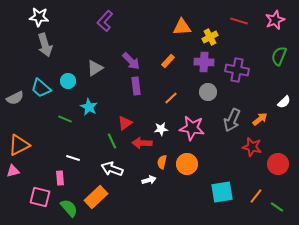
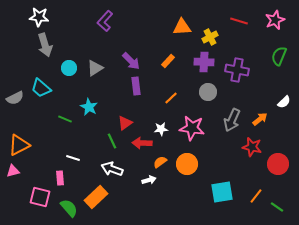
cyan circle at (68, 81): moved 1 px right, 13 px up
orange semicircle at (162, 162): moved 2 px left; rotated 40 degrees clockwise
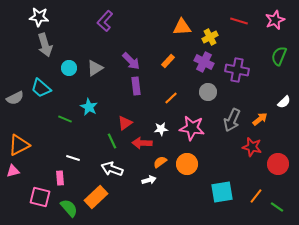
purple cross at (204, 62): rotated 24 degrees clockwise
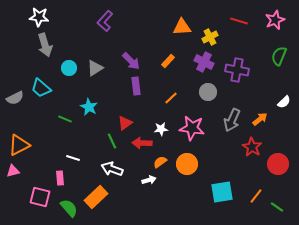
red star at (252, 147): rotated 18 degrees clockwise
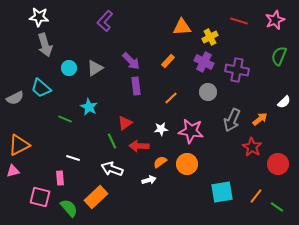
pink star at (192, 128): moved 1 px left, 3 px down
red arrow at (142, 143): moved 3 px left, 3 px down
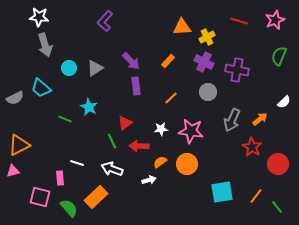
yellow cross at (210, 37): moved 3 px left
white line at (73, 158): moved 4 px right, 5 px down
green line at (277, 207): rotated 16 degrees clockwise
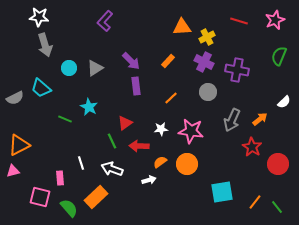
white line at (77, 163): moved 4 px right; rotated 56 degrees clockwise
orange line at (256, 196): moved 1 px left, 6 px down
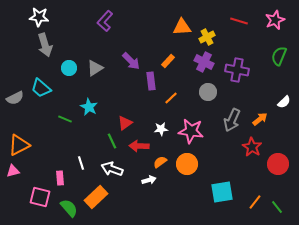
purple rectangle at (136, 86): moved 15 px right, 5 px up
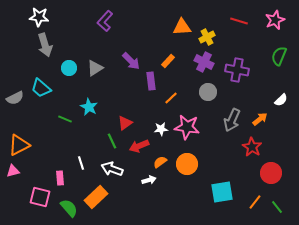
white semicircle at (284, 102): moved 3 px left, 2 px up
pink star at (191, 131): moved 4 px left, 4 px up
red arrow at (139, 146): rotated 24 degrees counterclockwise
red circle at (278, 164): moved 7 px left, 9 px down
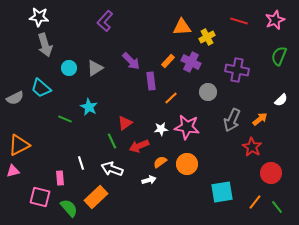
purple cross at (204, 62): moved 13 px left
